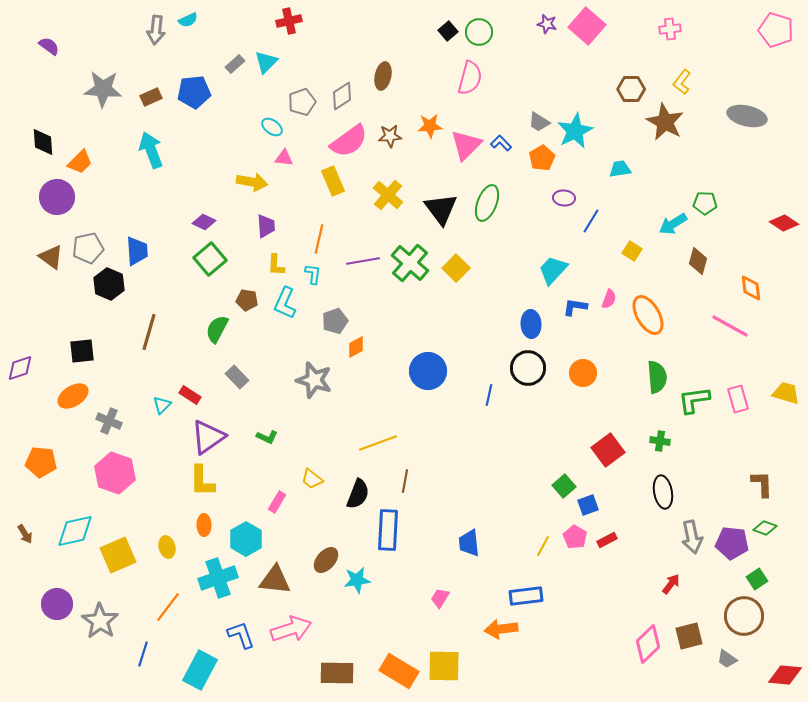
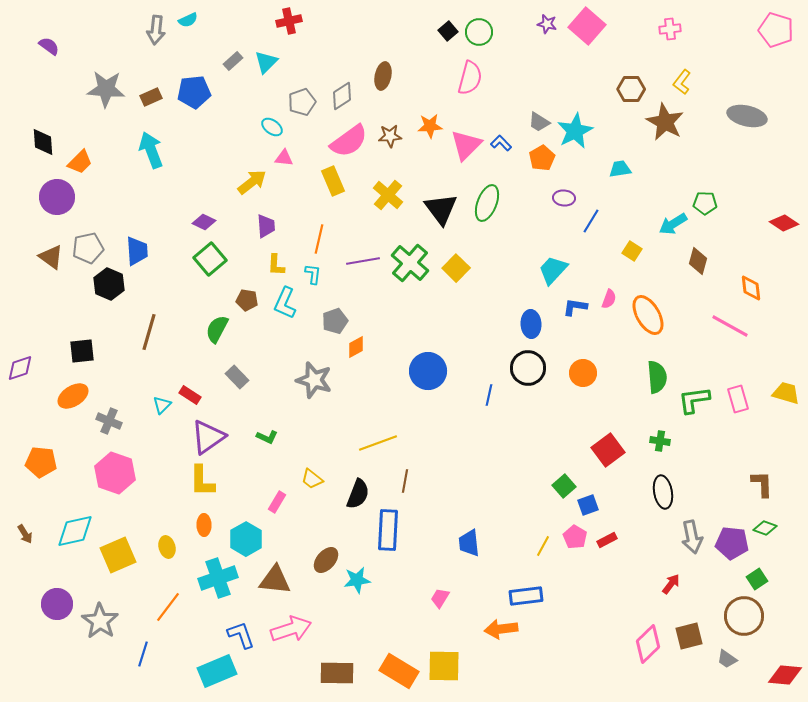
gray rectangle at (235, 64): moved 2 px left, 3 px up
gray star at (103, 89): moved 3 px right
yellow arrow at (252, 182): rotated 48 degrees counterclockwise
cyan rectangle at (200, 670): moved 17 px right, 1 px down; rotated 39 degrees clockwise
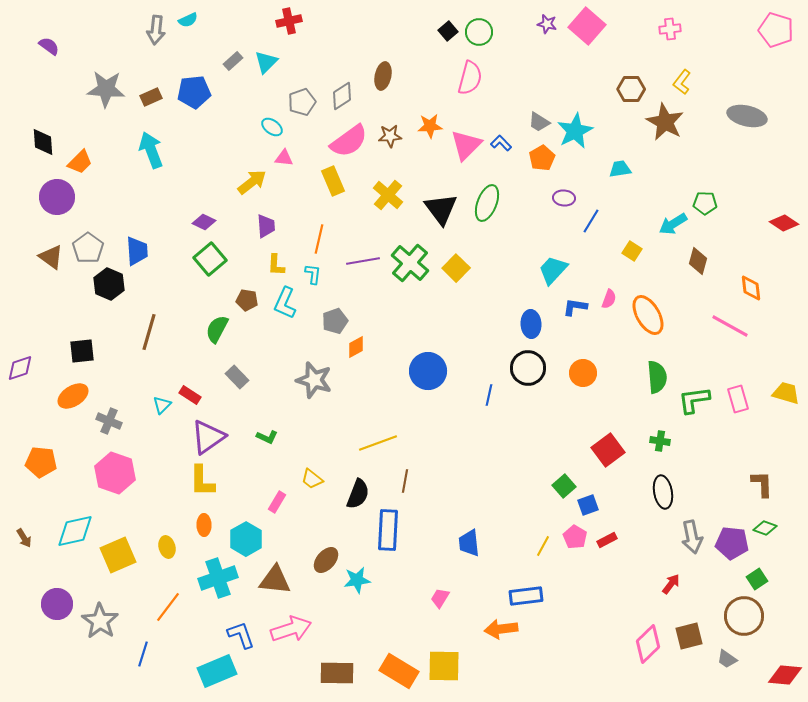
gray pentagon at (88, 248): rotated 24 degrees counterclockwise
brown arrow at (25, 534): moved 1 px left, 4 px down
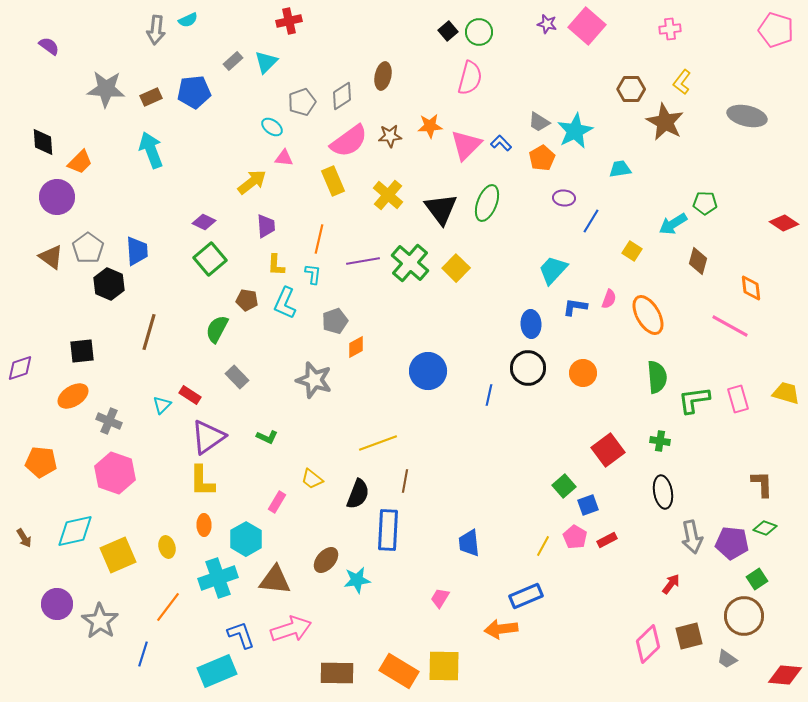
blue rectangle at (526, 596): rotated 16 degrees counterclockwise
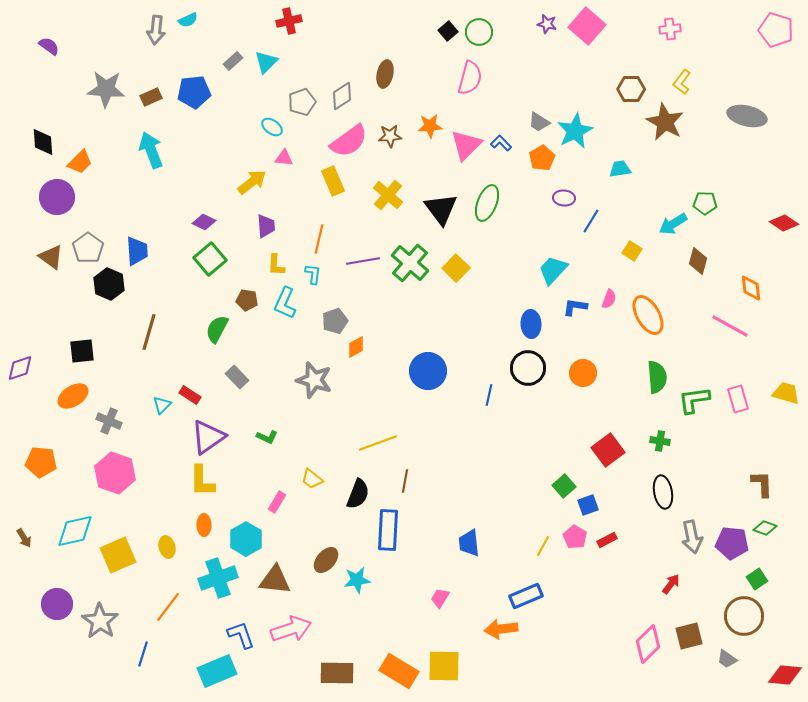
brown ellipse at (383, 76): moved 2 px right, 2 px up
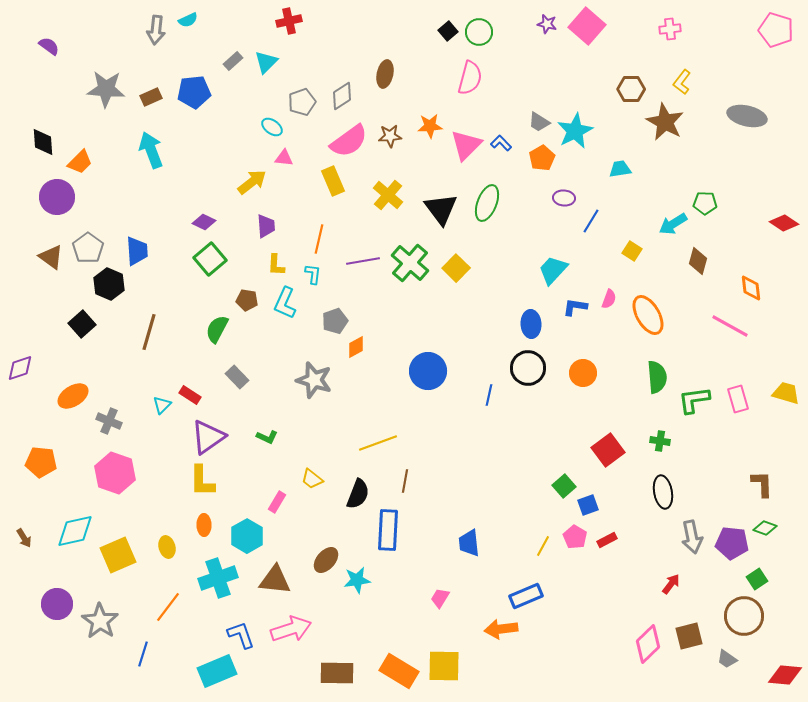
black square at (82, 351): moved 27 px up; rotated 36 degrees counterclockwise
cyan hexagon at (246, 539): moved 1 px right, 3 px up
